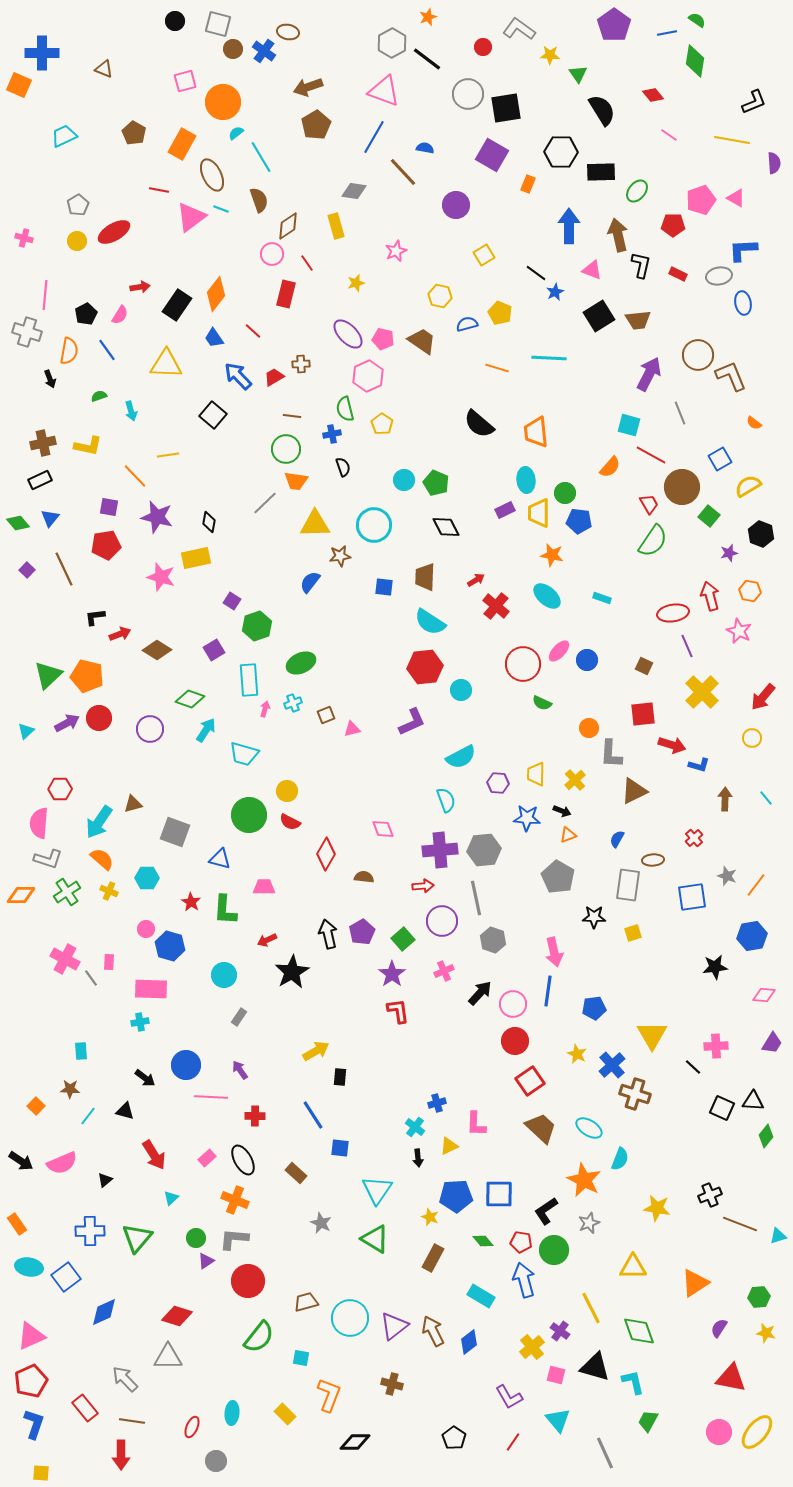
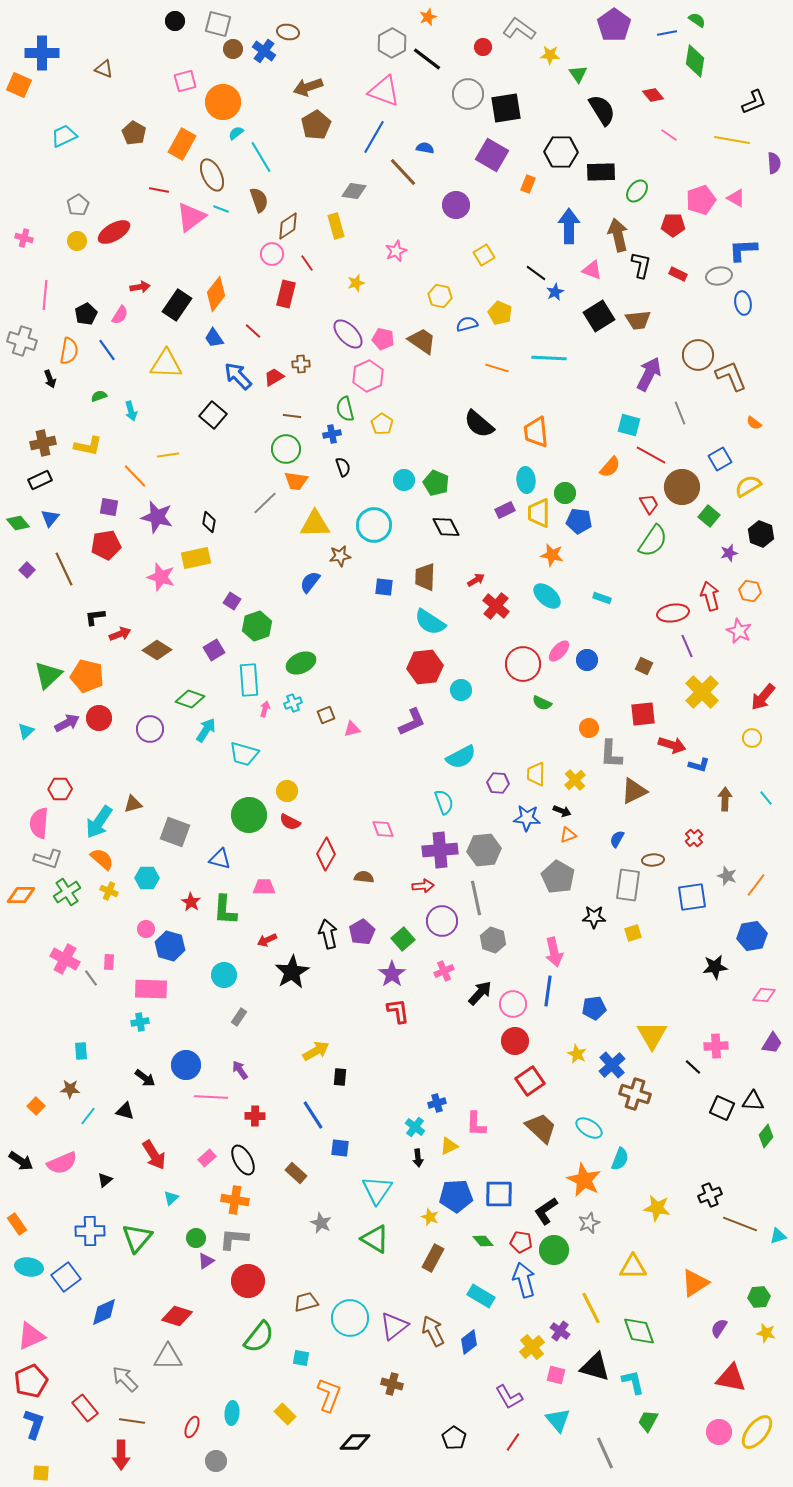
gray cross at (27, 332): moved 5 px left, 9 px down
cyan semicircle at (446, 800): moved 2 px left, 2 px down
orange cross at (235, 1200): rotated 12 degrees counterclockwise
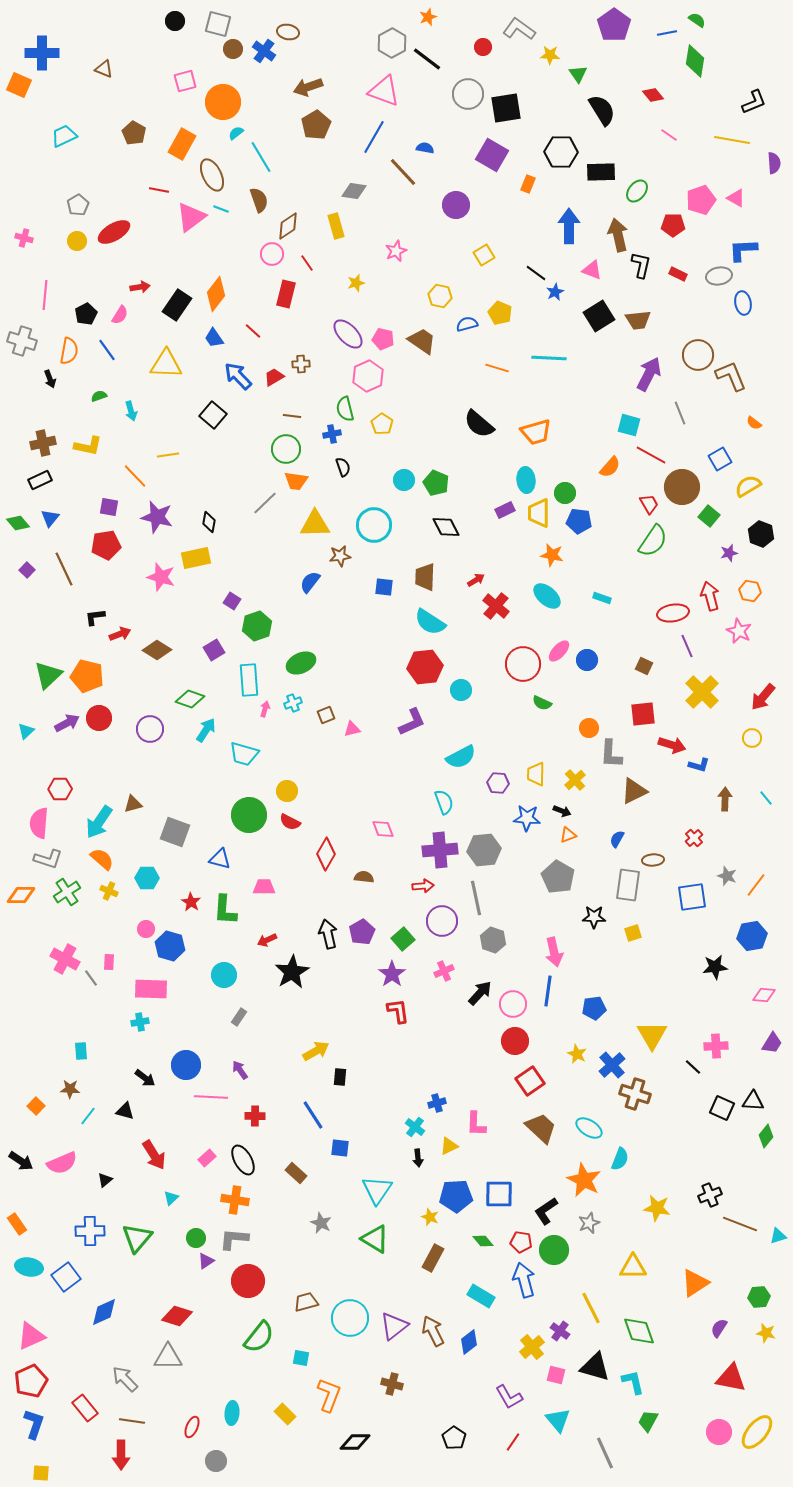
orange trapezoid at (536, 432): rotated 100 degrees counterclockwise
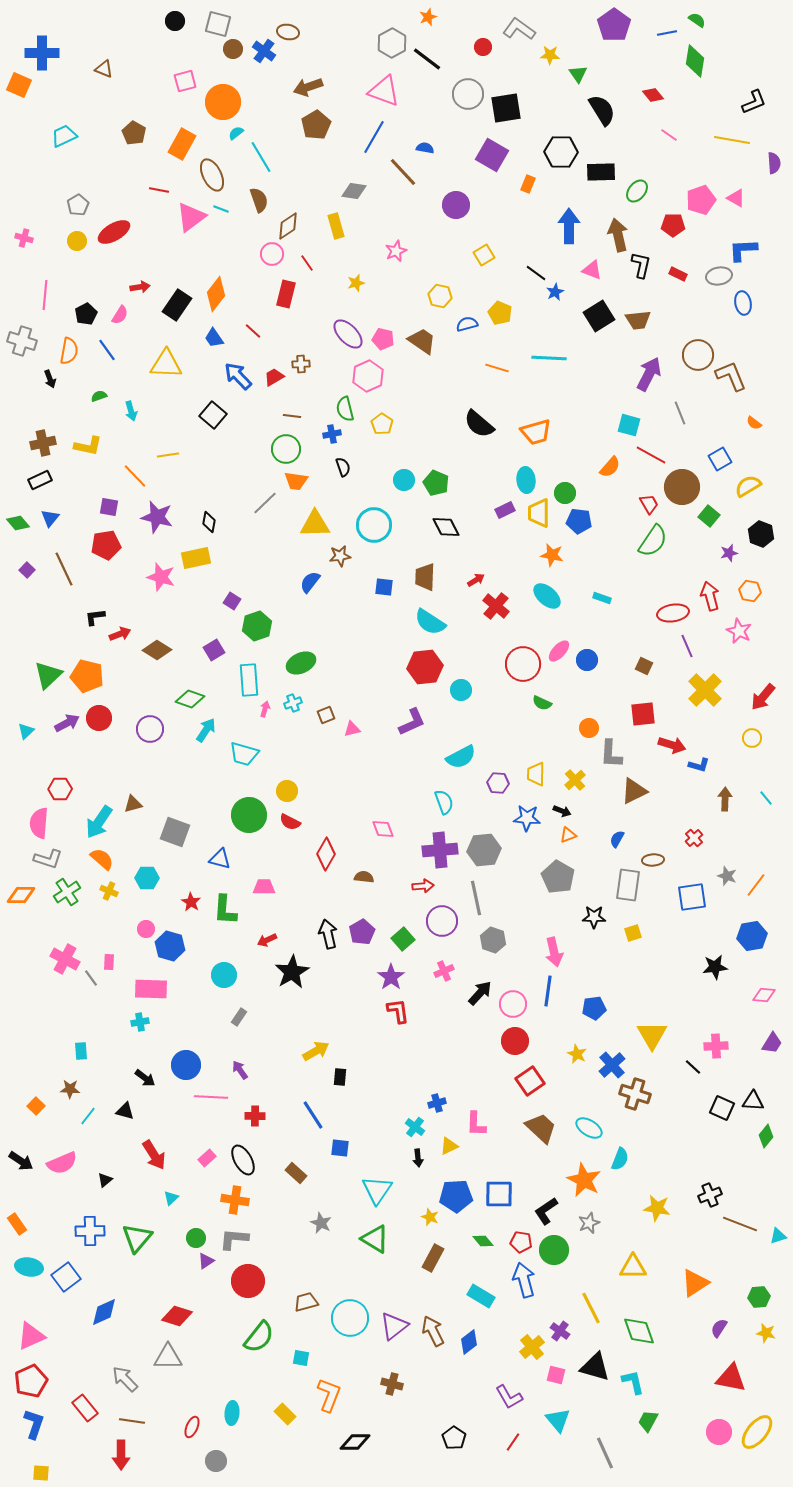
yellow cross at (702, 692): moved 3 px right, 2 px up
purple star at (392, 974): moved 1 px left, 3 px down
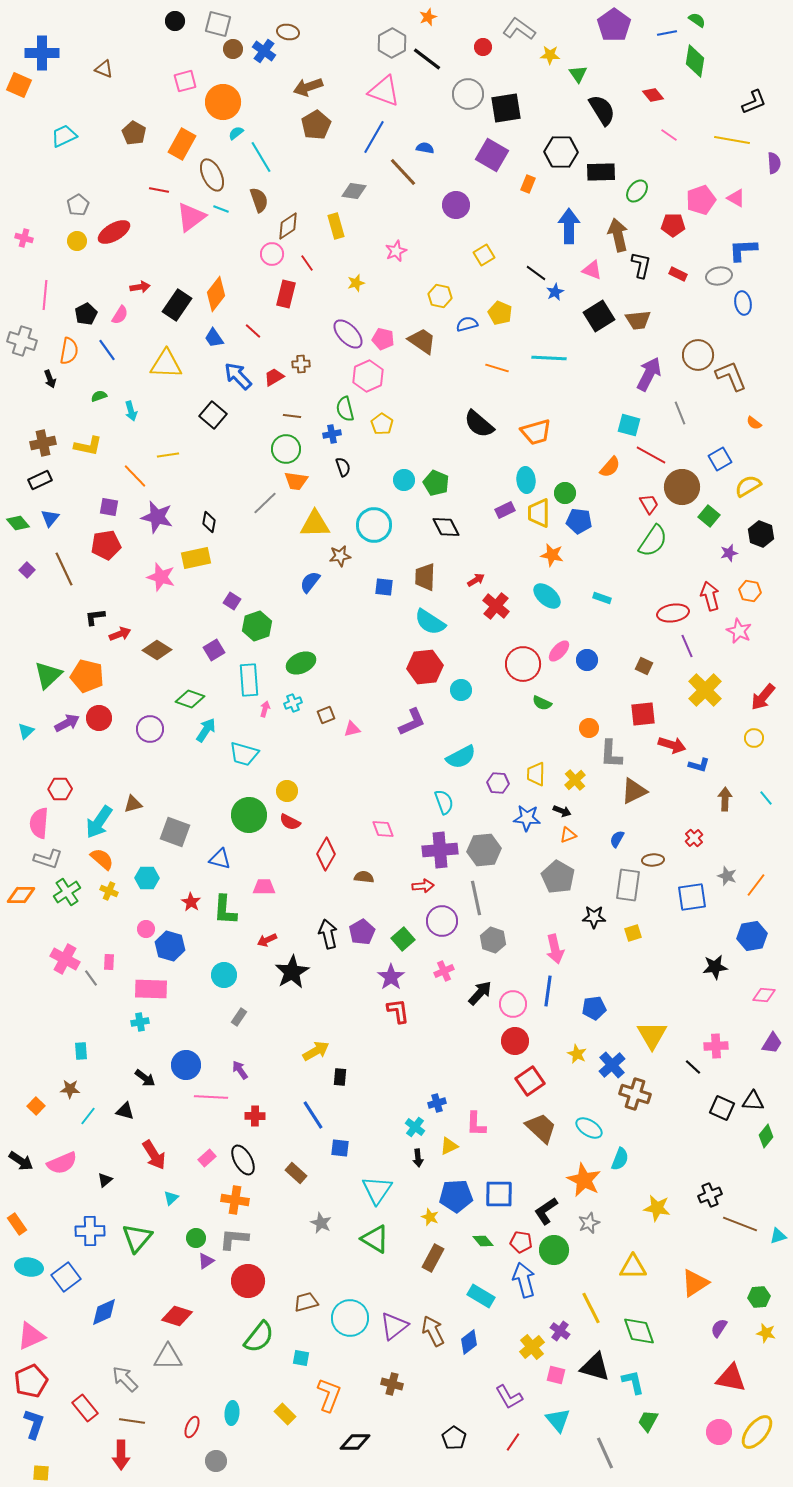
yellow circle at (752, 738): moved 2 px right
pink arrow at (554, 952): moved 1 px right, 3 px up
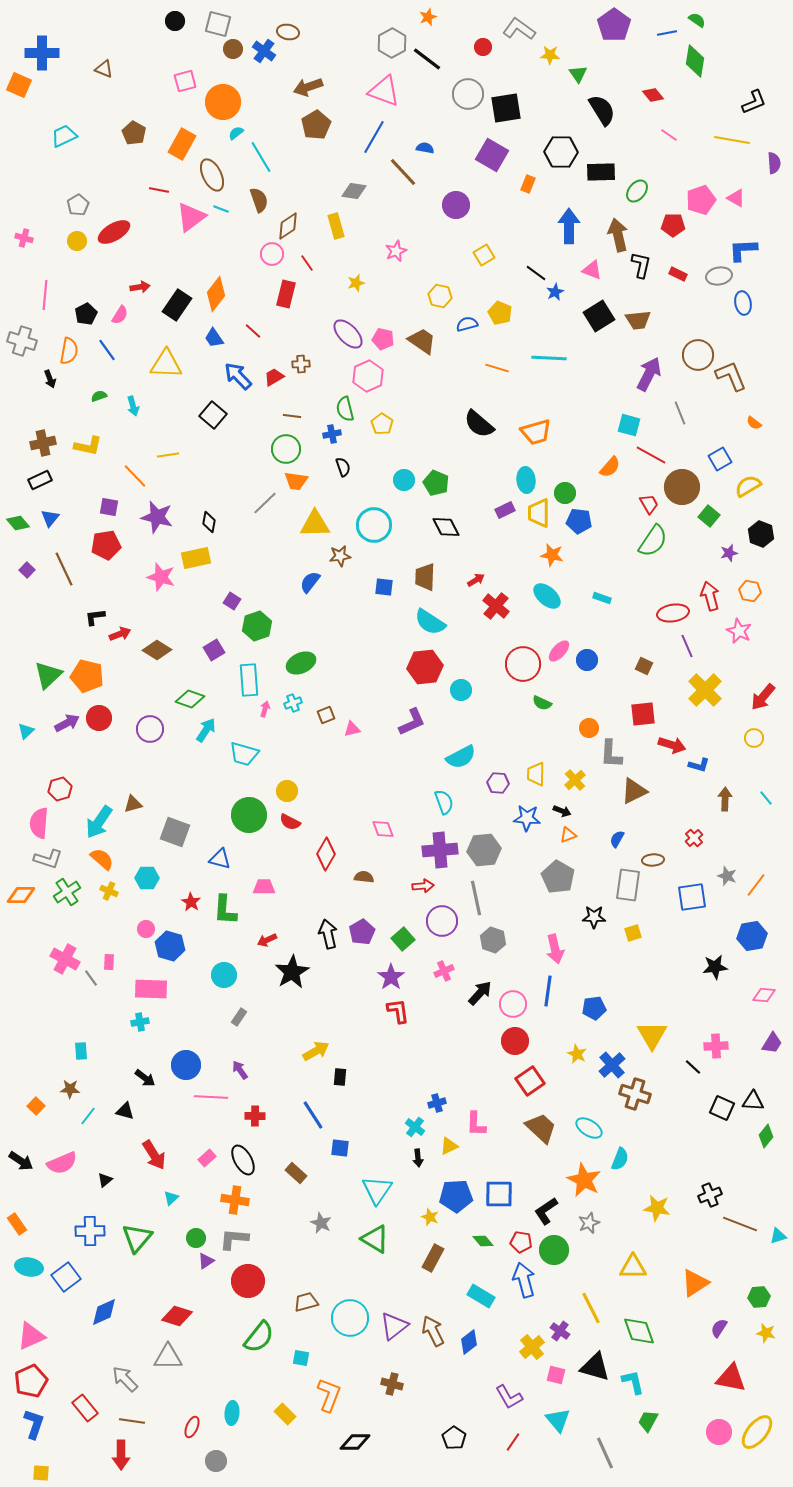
cyan arrow at (131, 411): moved 2 px right, 5 px up
red hexagon at (60, 789): rotated 15 degrees counterclockwise
